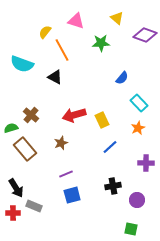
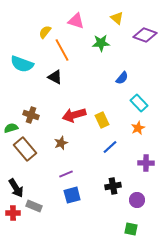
brown cross: rotated 21 degrees counterclockwise
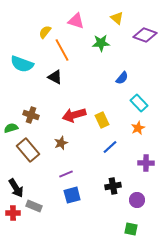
brown rectangle: moved 3 px right, 1 px down
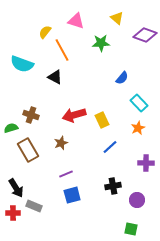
brown rectangle: rotated 10 degrees clockwise
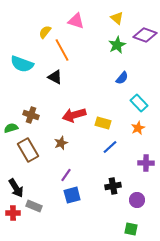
green star: moved 16 px right, 2 px down; rotated 24 degrees counterclockwise
yellow rectangle: moved 1 px right, 3 px down; rotated 49 degrees counterclockwise
purple line: moved 1 px down; rotated 32 degrees counterclockwise
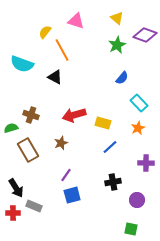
black cross: moved 4 px up
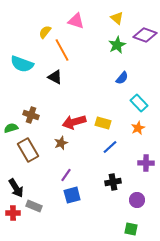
red arrow: moved 7 px down
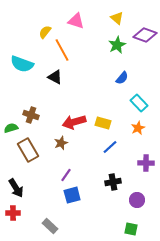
gray rectangle: moved 16 px right, 20 px down; rotated 21 degrees clockwise
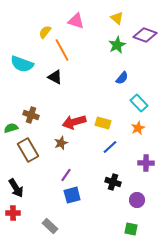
black cross: rotated 28 degrees clockwise
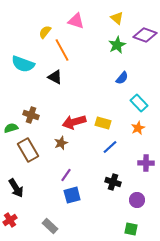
cyan semicircle: moved 1 px right
red cross: moved 3 px left, 7 px down; rotated 32 degrees counterclockwise
